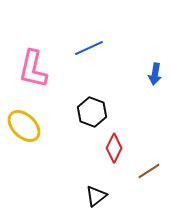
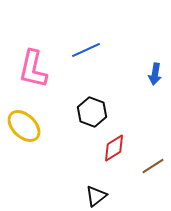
blue line: moved 3 px left, 2 px down
red diamond: rotated 32 degrees clockwise
brown line: moved 4 px right, 5 px up
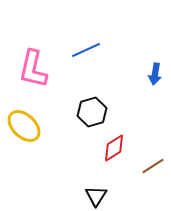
black hexagon: rotated 24 degrees clockwise
black triangle: rotated 20 degrees counterclockwise
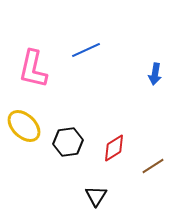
black hexagon: moved 24 px left, 30 px down; rotated 8 degrees clockwise
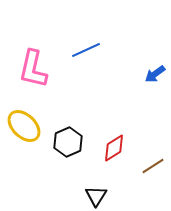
blue arrow: rotated 45 degrees clockwise
black hexagon: rotated 16 degrees counterclockwise
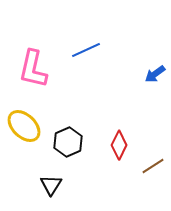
red diamond: moved 5 px right, 3 px up; rotated 32 degrees counterclockwise
black triangle: moved 45 px left, 11 px up
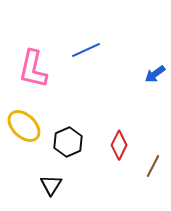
brown line: rotated 30 degrees counterclockwise
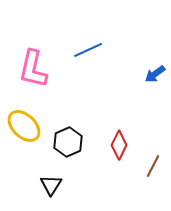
blue line: moved 2 px right
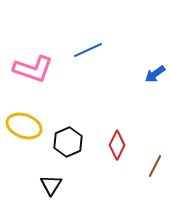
pink L-shape: rotated 84 degrees counterclockwise
yellow ellipse: rotated 24 degrees counterclockwise
red diamond: moved 2 px left
brown line: moved 2 px right
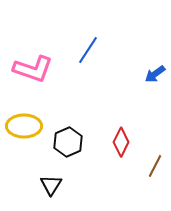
blue line: rotated 32 degrees counterclockwise
yellow ellipse: rotated 20 degrees counterclockwise
red diamond: moved 4 px right, 3 px up
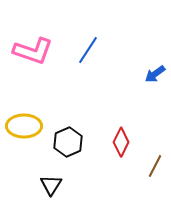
pink L-shape: moved 18 px up
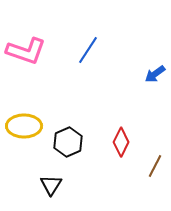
pink L-shape: moved 7 px left
